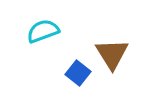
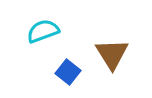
blue square: moved 10 px left, 1 px up
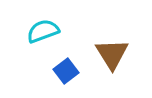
blue square: moved 2 px left, 1 px up; rotated 15 degrees clockwise
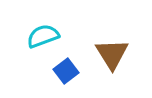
cyan semicircle: moved 5 px down
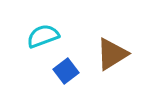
brown triangle: rotated 30 degrees clockwise
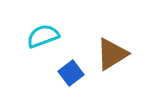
blue square: moved 5 px right, 2 px down
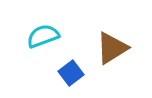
brown triangle: moved 6 px up
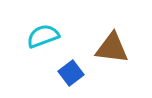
brown triangle: rotated 39 degrees clockwise
